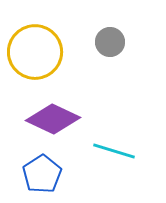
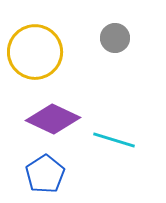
gray circle: moved 5 px right, 4 px up
cyan line: moved 11 px up
blue pentagon: moved 3 px right
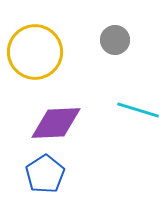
gray circle: moved 2 px down
purple diamond: moved 3 px right, 4 px down; rotated 28 degrees counterclockwise
cyan line: moved 24 px right, 30 px up
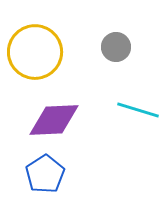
gray circle: moved 1 px right, 7 px down
purple diamond: moved 2 px left, 3 px up
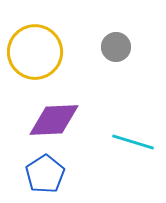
cyan line: moved 5 px left, 32 px down
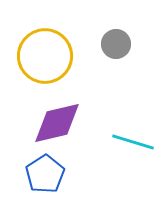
gray circle: moved 3 px up
yellow circle: moved 10 px right, 4 px down
purple diamond: moved 3 px right, 3 px down; rotated 10 degrees counterclockwise
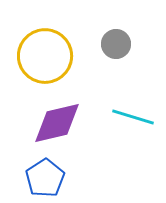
cyan line: moved 25 px up
blue pentagon: moved 4 px down
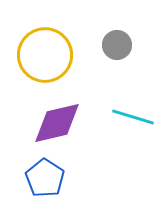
gray circle: moved 1 px right, 1 px down
yellow circle: moved 1 px up
blue pentagon: rotated 6 degrees counterclockwise
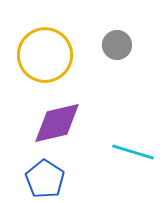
cyan line: moved 35 px down
blue pentagon: moved 1 px down
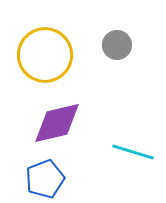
blue pentagon: rotated 18 degrees clockwise
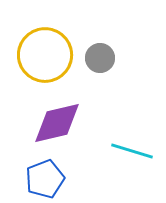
gray circle: moved 17 px left, 13 px down
cyan line: moved 1 px left, 1 px up
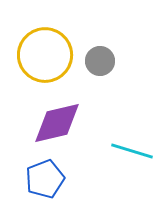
gray circle: moved 3 px down
